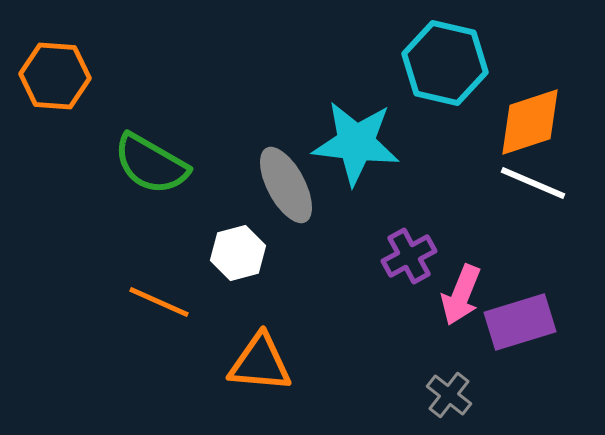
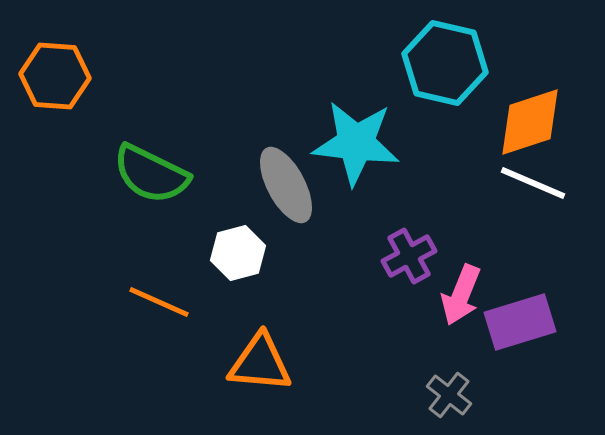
green semicircle: moved 10 px down; rotated 4 degrees counterclockwise
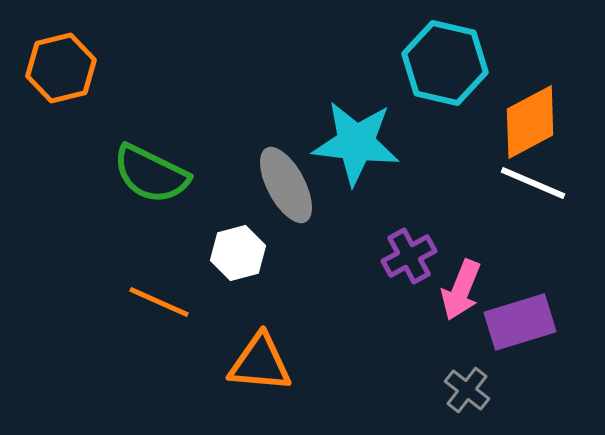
orange hexagon: moved 6 px right, 8 px up; rotated 18 degrees counterclockwise
orange diamond: rotated 10 degrees counterclockwise
pink arrow: moved 5 px up
gray cross: moved 18 px right, 5 px up
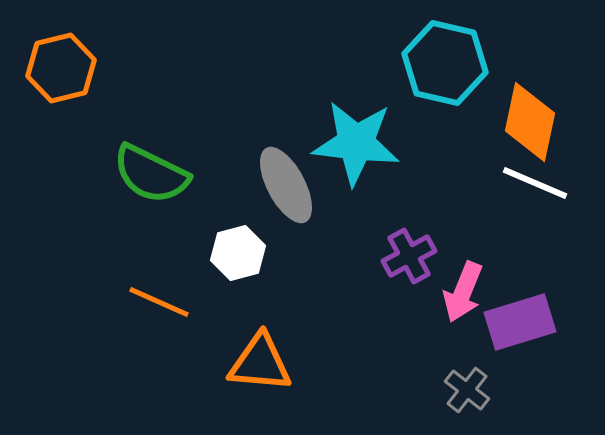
orange diamond: rotated 50 degrees counterclockwise
white line: moved 2 px right
pink arrow: moved 2 px right, 2 px down
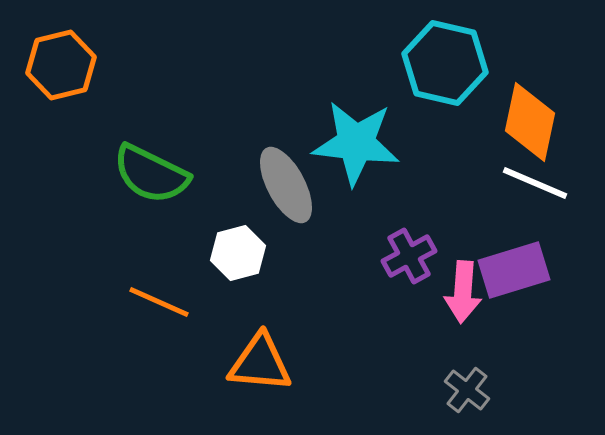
orange hexagon: moved 3 px up
pink arrow: rotated 18 degrees counterclockwise
purple rectangle: moved 6 px left, 52 px up
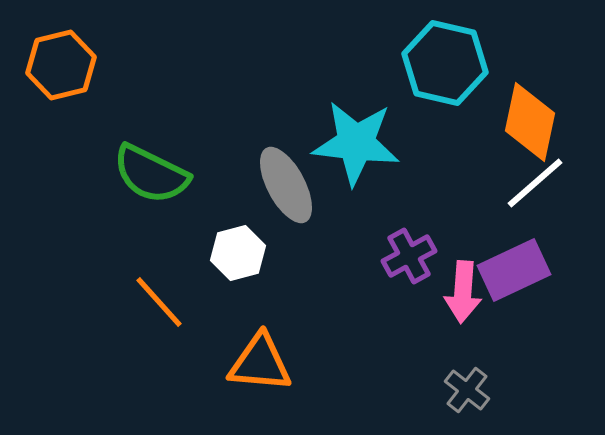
white line: rotated 64 degrees counterclockwise
purple rectangle: rotated 8 degrees counterclockwise
orange line: rotated 24 degrees clockwise
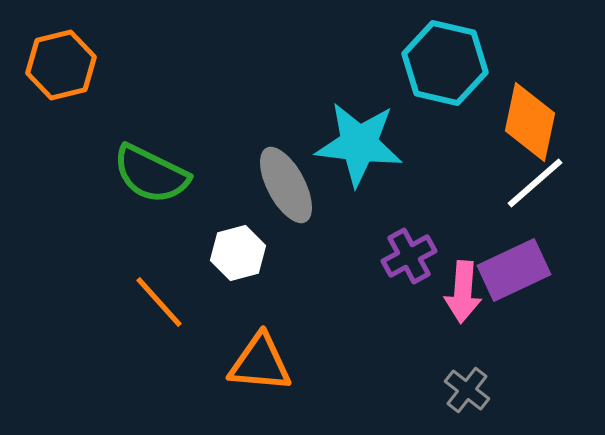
cyan star: moved 3 px right, 1 px down
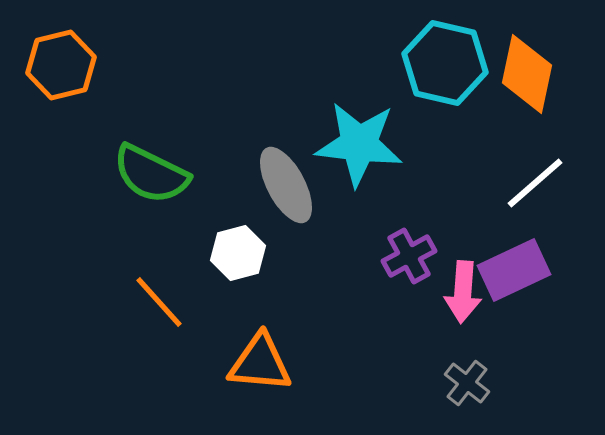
orange diamond: moved 3 px left, 48 px up
gray cross: moved 7 px up
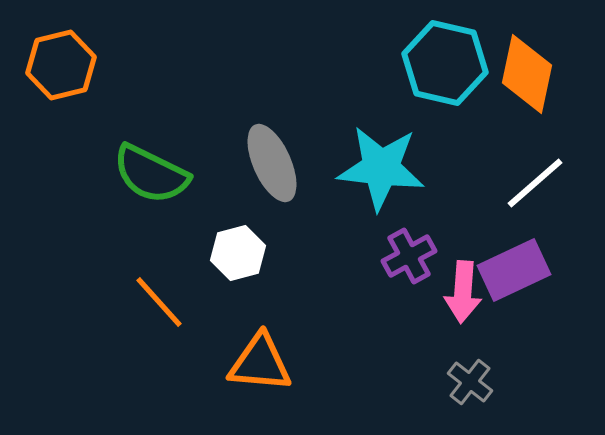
cyan star: moved 22 px right, 24 px down
gray ellipse: moved 14 px left, 22 px up; rotated 4 degrees clockwise
gray cross: moved 3 px right, 1 px up
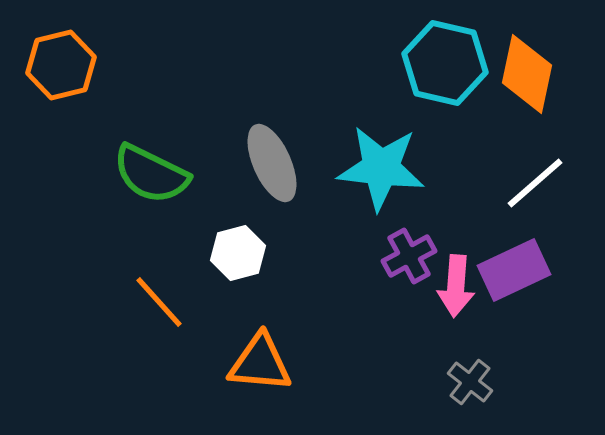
pink arrow: moved 7 px left, 6 px up
